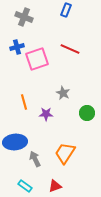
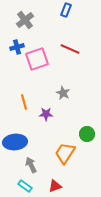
gray cross: moved 1 px right, 3 px down; rotated 30 degrees clockwise
green circle: moved 21 px down
gray arrow: moved 4 px left, 6 px down
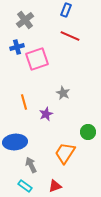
red line: moved 13 px up
purple star: rotated 24 degrees counterclockwise
green circle: moved 1 px right, 2 px up
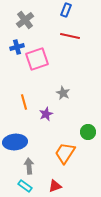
red line: rotated 12 degrees counterclockwise
gray arrow: moved 2 px left, 1 px down; rotated 21 degrees clockwise
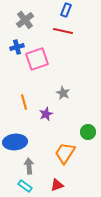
red line: moved 7 px left, 5 px up
red triangle: moved 2 px right, 1 px up
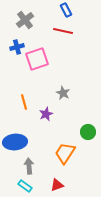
blue rectangle: rotated 48 degrees counterclockwise
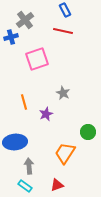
blue rectangle: moved 1 px left
blue cross: moved 6 px left, 10 px up
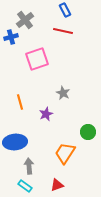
orange line: moved 4 px left
